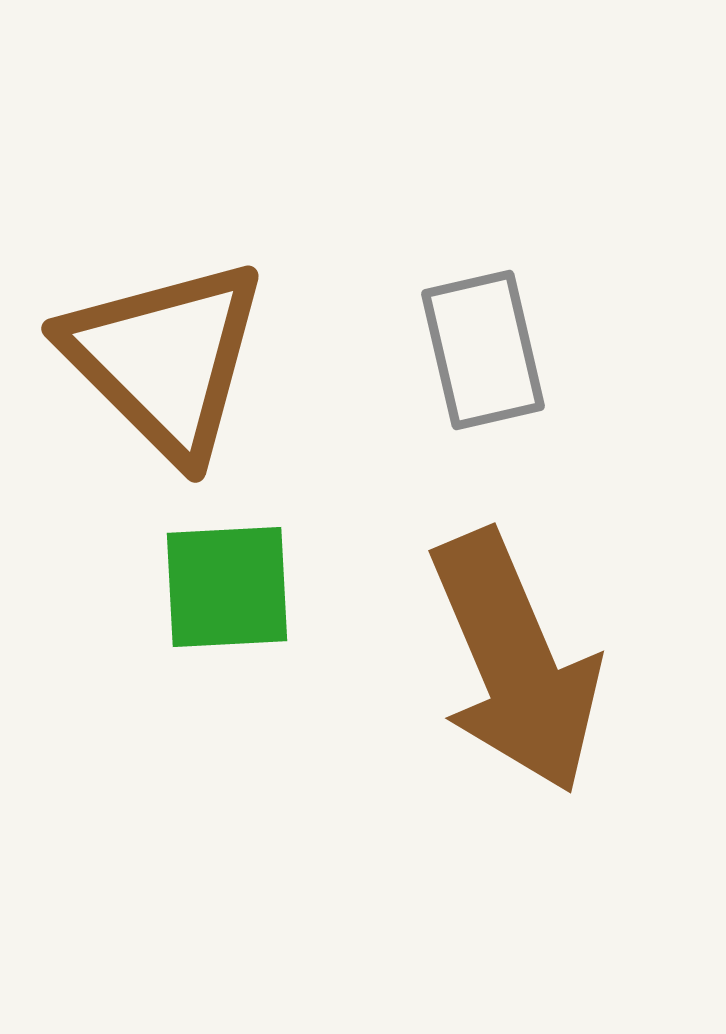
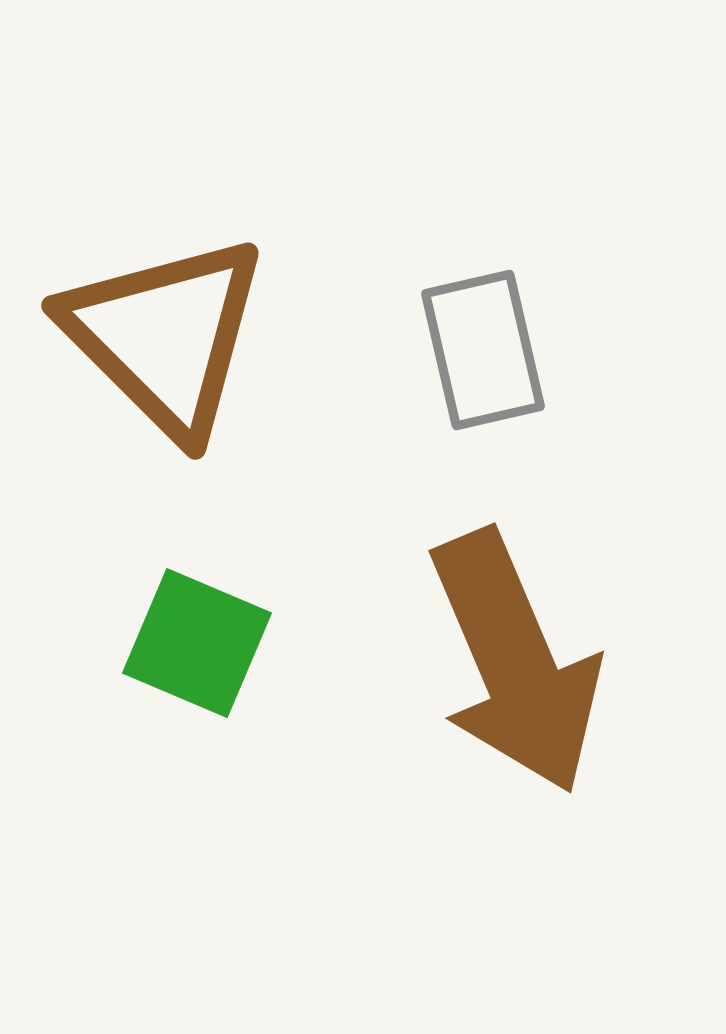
brown triangle: moved 23 px up
green square: moved 30 px left, 56 px down; rotated 26 degrees clockwise
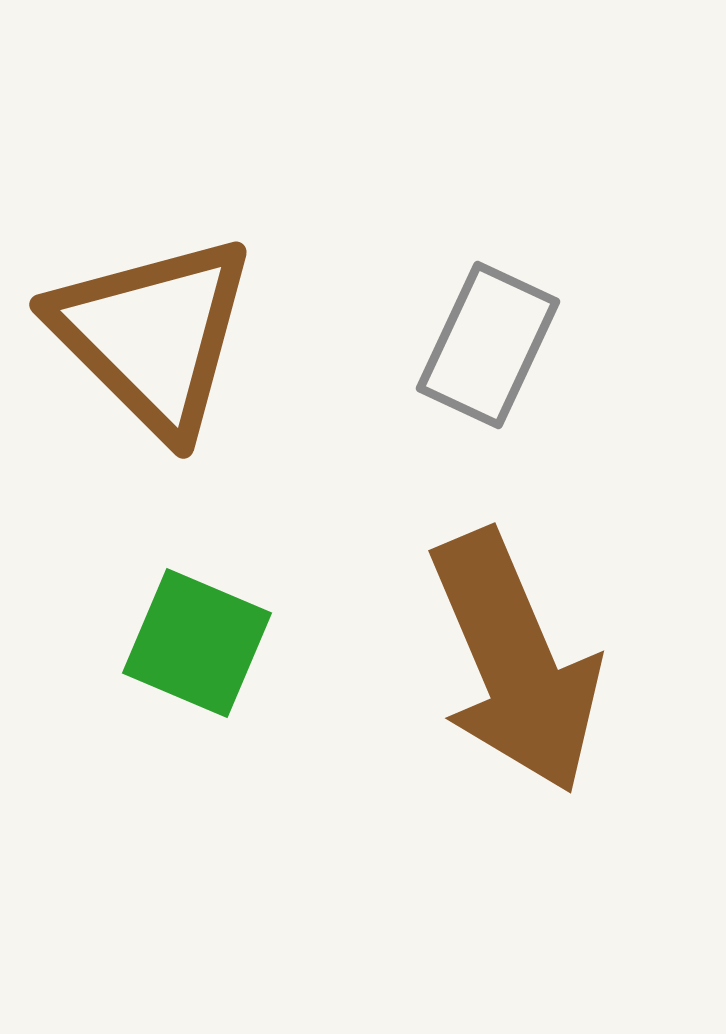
brown triangle: moved 12 px left, 1 px up
gray rectangle: moved 5 px right, 5 px up; rotated 38 degrees clockwise
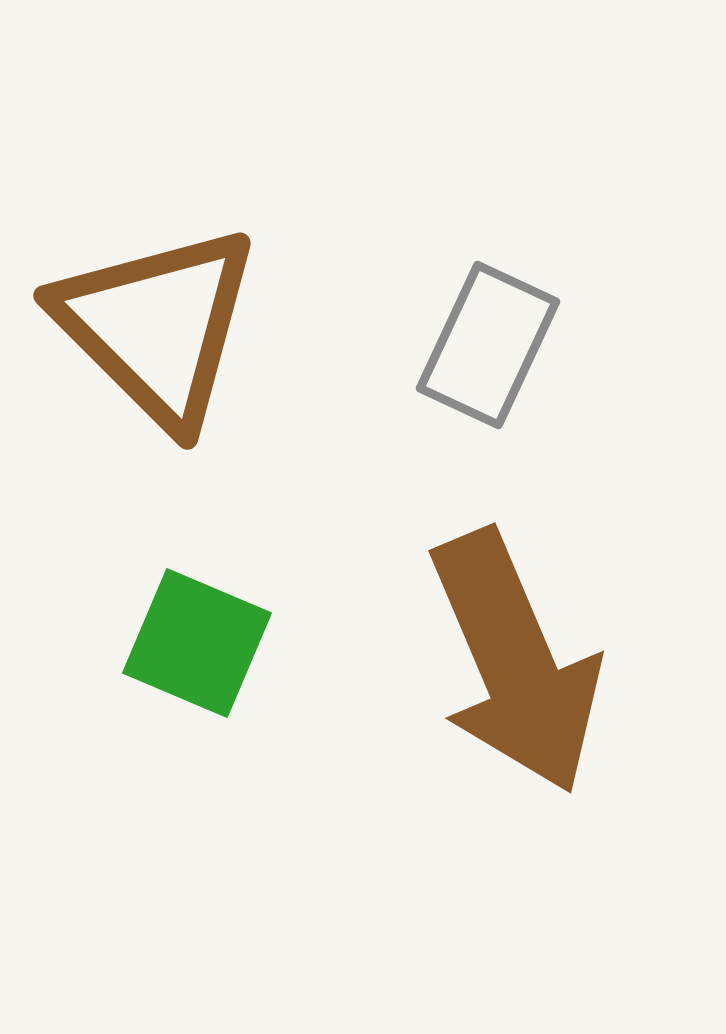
brown triangle: moved 4 px right, 9 px up
